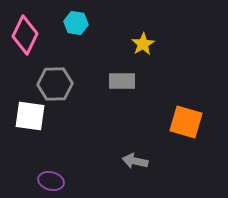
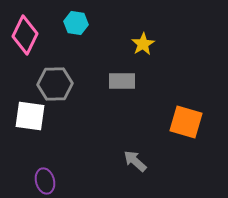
gray arrow: rotated 30 degrees clockwise
purple ellipse: moved 6 px left; rotated 60 degrees clockwise
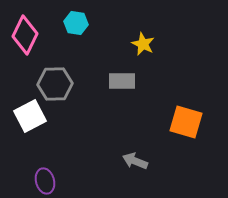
yellow star: rotated 15 degrees counterclockwise
white square: rotated 36 degrees counterclockwise
gray arrow: rotated 20 degrees counterclockwise
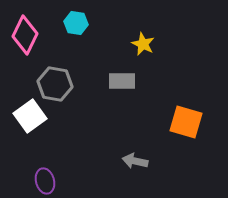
gray hexagon: rotated 12 degrees clockwise
white square: rotated 8 degrees counterclockwise
gray arrow: rotated 10 degrees counterclockwise
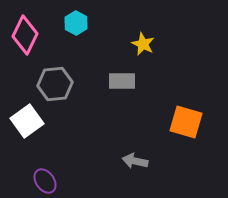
cyan hexagon: rotated 20 degrees clockwise
gray hexagon: rotated 16 degrees counterclockwise
white square: moved 3 px left, 5 px down
purple ellipse: rotated 20 degrees counterclockwise
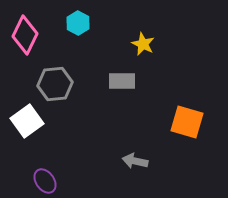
cyan hexagon: moved 2 px right
orange square: moved 1 px right
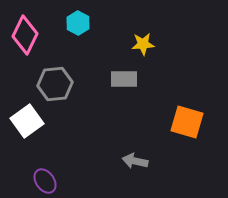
yellow star: rotated 30 degrees counterclockwise
gray rectangle: moved 2 px right, 2 px up
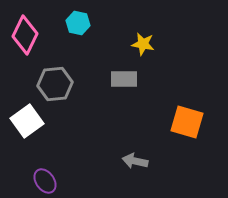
cyan hexagon: rotated 15 degrees counterclockwise
yellow star: rotated 15 degrees clockwise
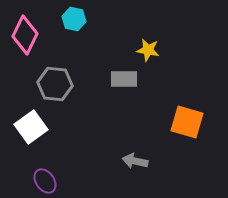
cyan hexagon: moved 4 px left, 4 px up
yellow star: moved 5 px right, 6 px down
gray hexagon: rotated 12 degrees clockwise
white square: moved 4 px right, 6 px down
